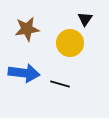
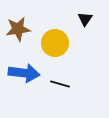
brown star: moved 9 px left
yellow circle: moved 15 px left
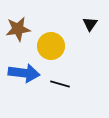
black triangle: moved 5 px right, 5 px down
yellow circle: moved 4 px left, 3 px down
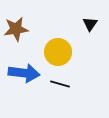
brown star: moved 2 px left
yellow circle: moved 7 px right, 6 px down
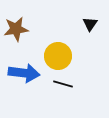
yellow circle: moved 4 px down
black line: moved 3 px right
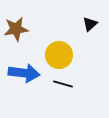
black triangle: rotated 14 degrees clockwise
yellow circle: moved 1 px right, 1 px up
